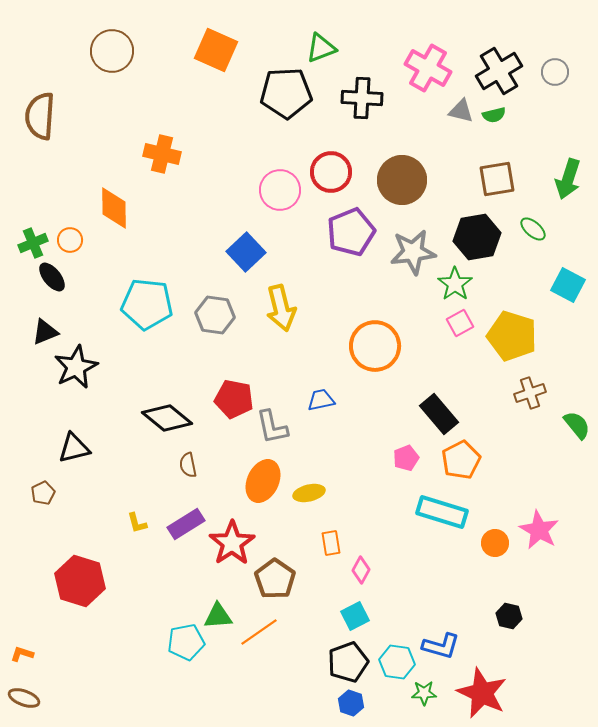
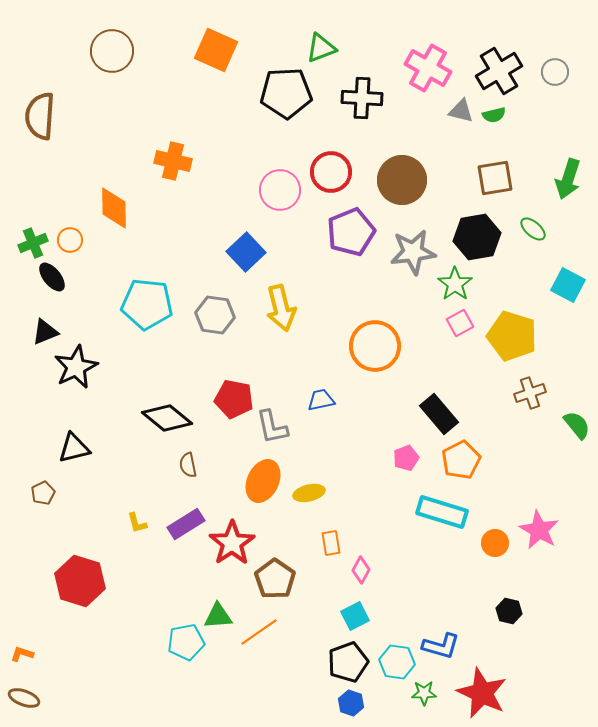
orange cross at (162, 154): moved 11 px right, 7 px down
brown square at (497, 179): moved 2 px left, 1 px up
black hexagon at (509, 616): moved 5 px up
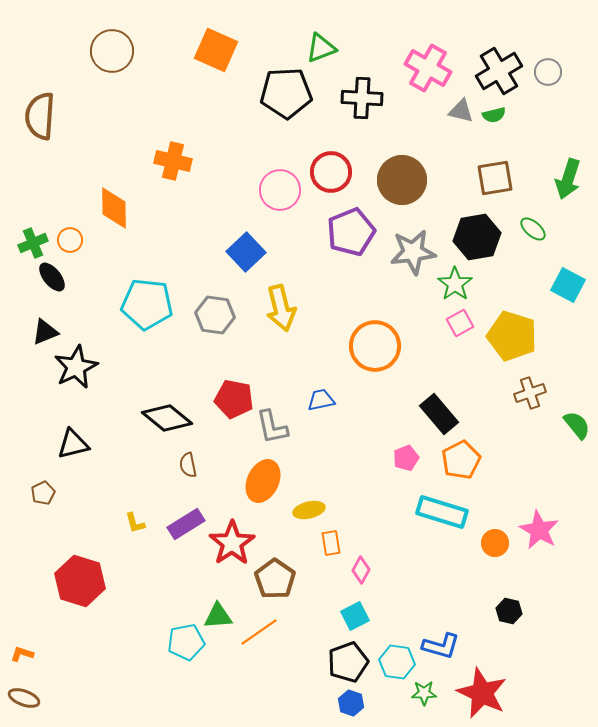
gray circle at (555, 72): moved 7 px left
black triangle at (74, 448): moved 1 px left, 4 px up
yellow ellipse at (309, 493): moved 17 px down
yellow L-shape at (137, 523): moved 2 px left
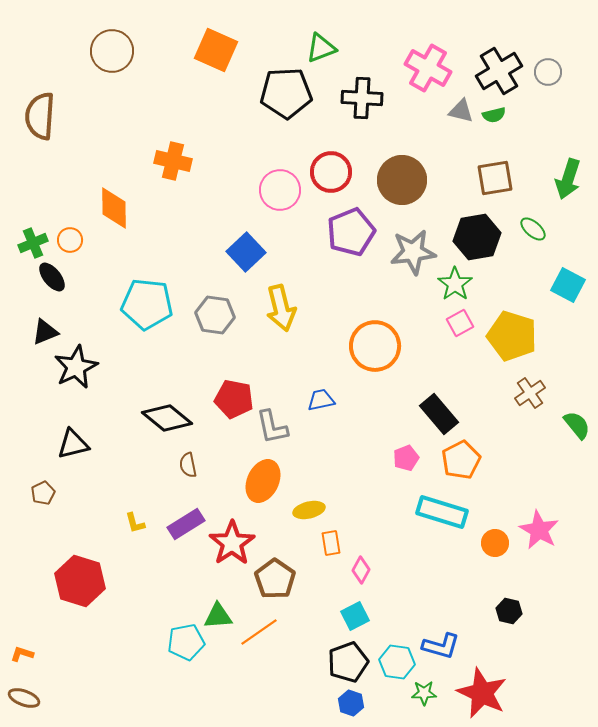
brown cross at (530, 393): rotated 16 degrees counterclockwise
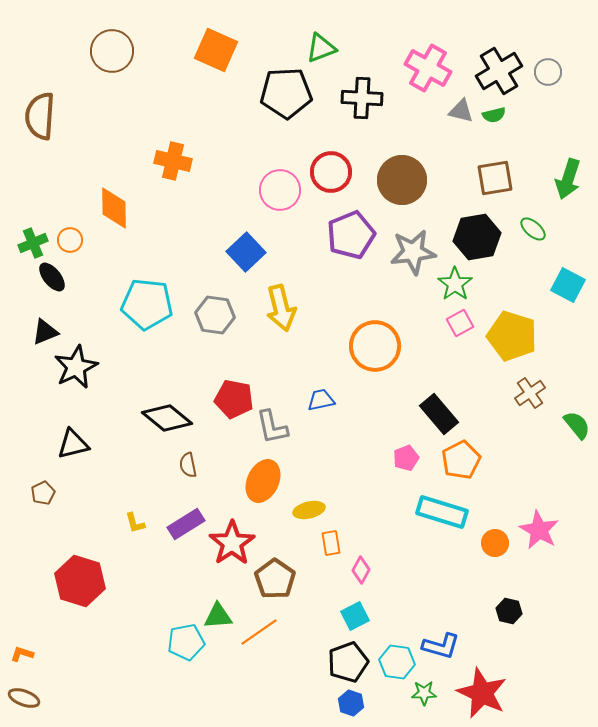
purple pentagon at (351, 232): moved 3 px down
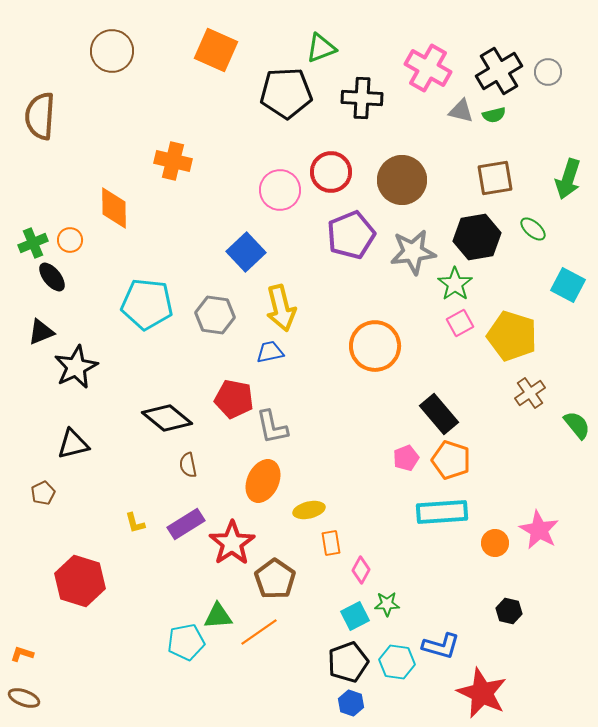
black triangle at (45, 332): moved 4 px left
blue trapezoid at (321, 400): moved 51 px left, 48 px up
orange pentagon at (461, 460): moved 10 px left; rotated 27 degrees counterclockwise
cyan rectangle at (442, 512): rotated 21 degrees counterclockwise
green star at (424, 693): moved 37 px left, 89 px up
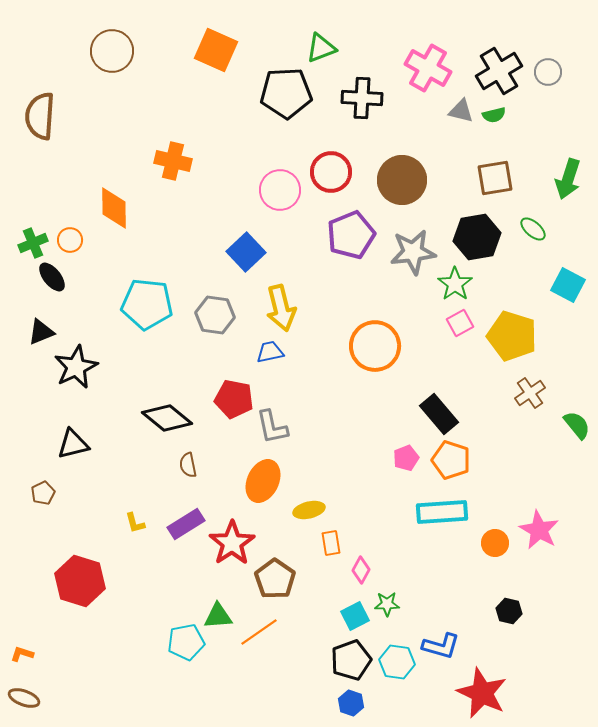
black pentagon at (348, 662): moved 3 px right, 2 px up
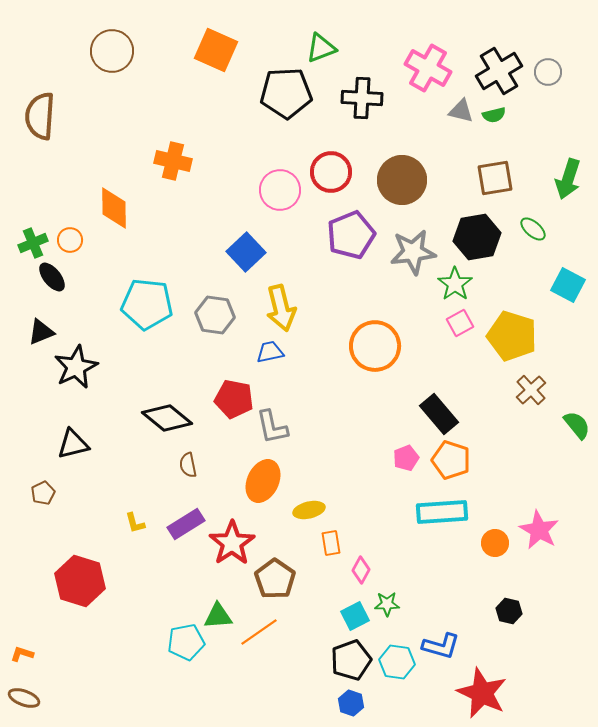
brown cross at (530, 393): moved 1 px right, 3 px up; rotated 8 degrees counterclockwise
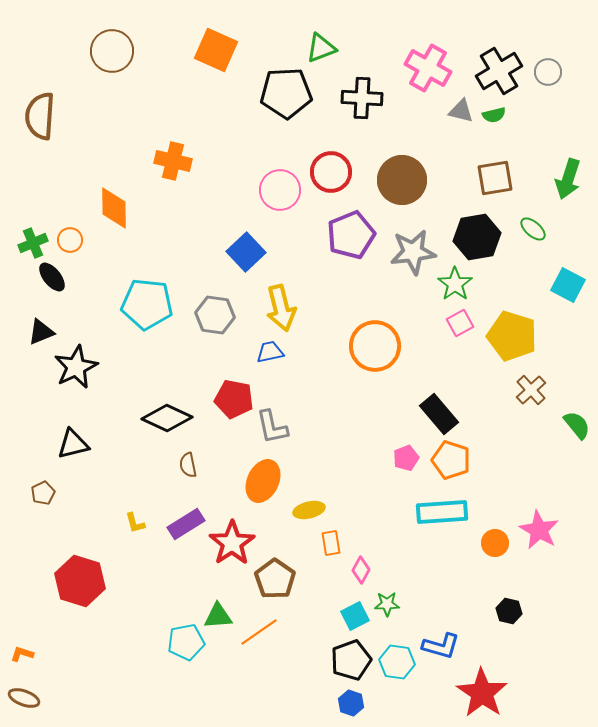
black diamond at (167, 418): rotated 15 degrees counterclockwise
red star at (482, 693): rotated 9 degrees clockwise
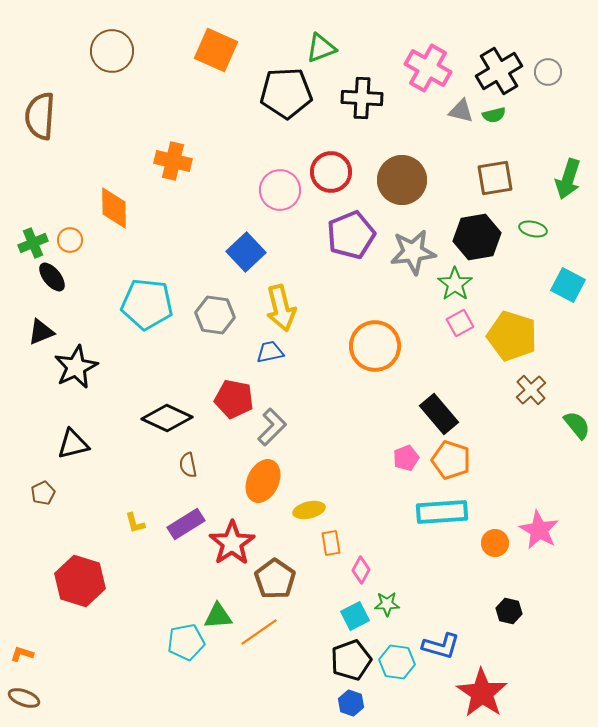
green ellipse at (533, 229): rotated 28 degrees counterclockwise
gray L-shape at (272, 427): rotated 123 degrees counterclockwise
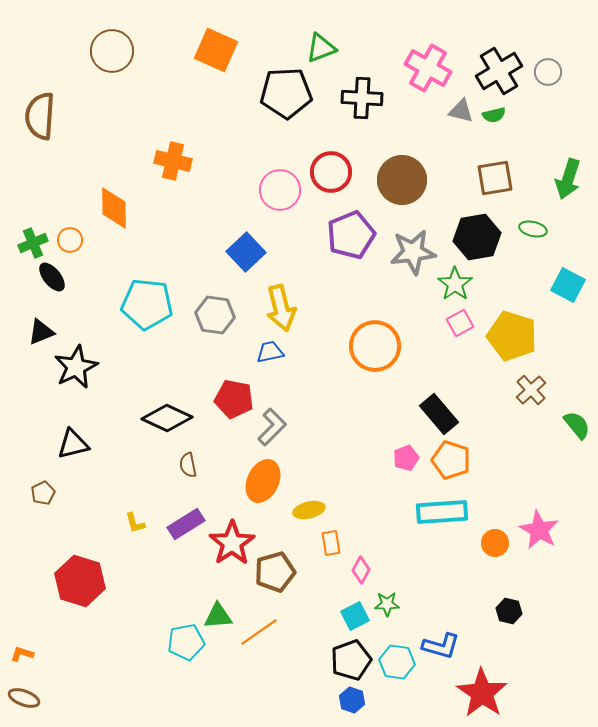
brown pentagon at (275, 579): moved 7 px up; rotated 21 degrees clockwise
blue hexagon at (351, 703): moved 1 px right, 3 px up
